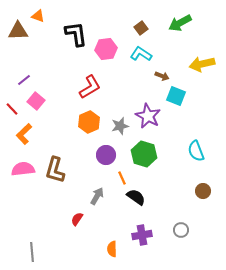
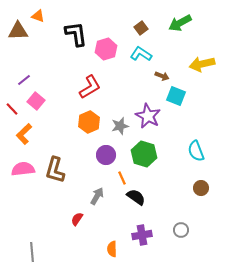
pink hexagon: rotated 10 degrees counterclockwise
brown circle: moved 2 px left, 3 px up
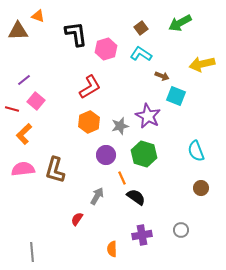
red line: rotated 32 degrees counterclockwise
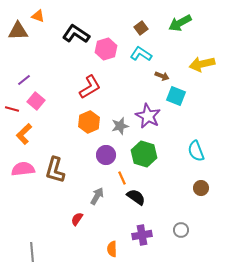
black L-shape: rotated 48 degrees counterclockwise
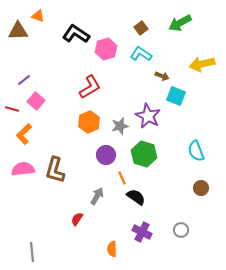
purple cross: moved 3 px up; rotated 36 degrees clockwise
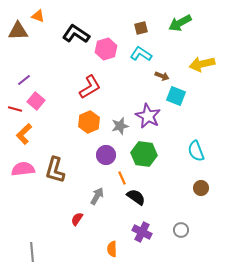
brown square: rotated 24 degrees clockwise
red line: moved 3 px right
green hexagon: rotated 10 degrees counterclockwise
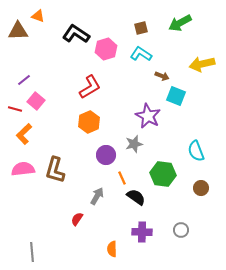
gray star: moved 14 px right, 18 px down
green hexagon: moved 19 px right, 20 px down
purple cross: rotated 24 degrees counterclockwise
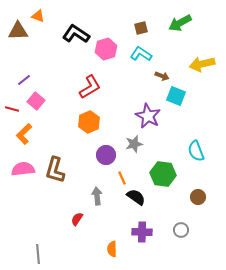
red line: moved 3 px left
brown circle: moved 3 px left, 9 px down
gray arrow: rotated 36 degrees counterclockwise
gray line: moved 6 px right, 2 px down
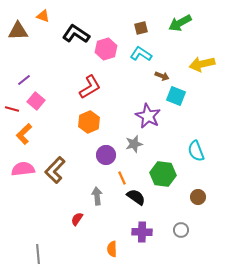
orange triangle: moved 5 px right
brown L-shape: rotated 28 degrees clockwise
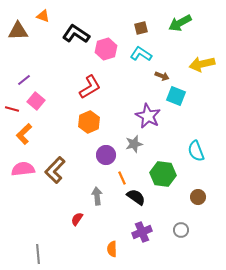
purple cross: rotated 24 degrees counterclockwise
